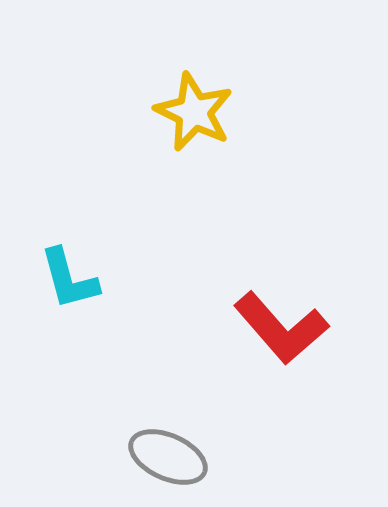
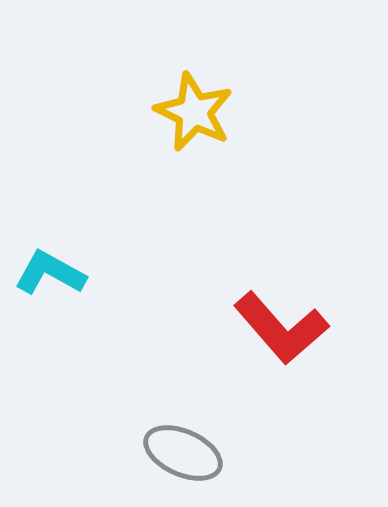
cyan L-shape: moved 19 px left, 6 px up; rotated 134 degrees clockwise
gray ellipse: moved 15 px right, 4 px up
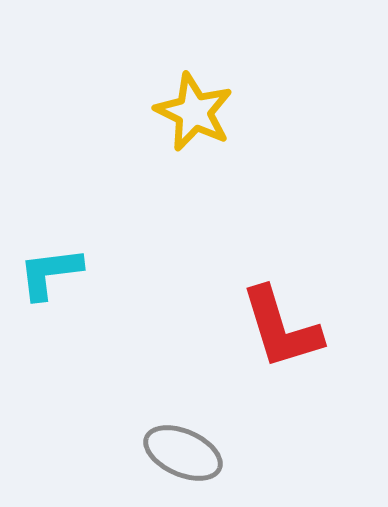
cyan L-shape: rotated 36 degrees counterclockwise
red L-shape: rotated 24 degrees clockwise
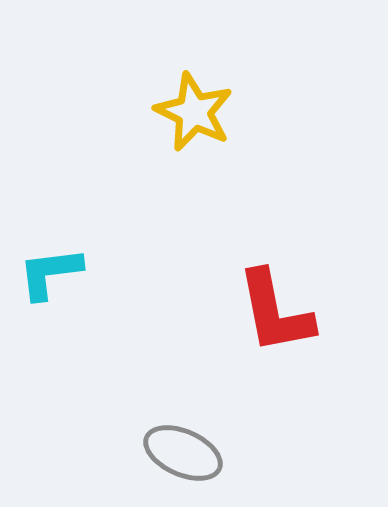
red L-shape: moved 6 px left, 16 px up; rotated 6 degrees clockwise
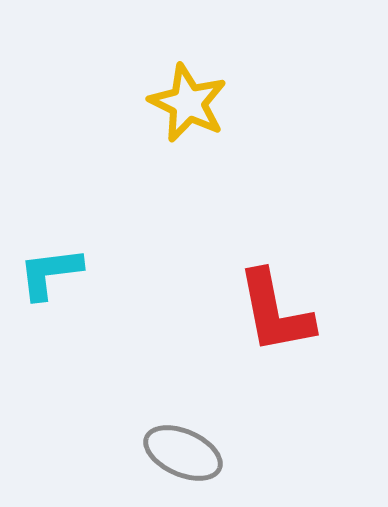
yellow star: moved 6 px left, 9 px up
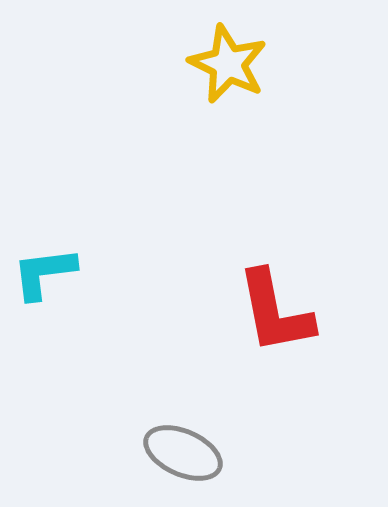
yellow star: moved 40 px right, 39 px up
cyan L-shape: moved 6 px left
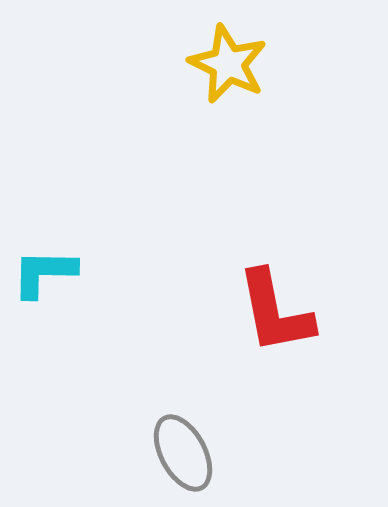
cyan L-shape: rotated 8 degrees clockwise
gray ellipse: rotated 38 degrees clockwise
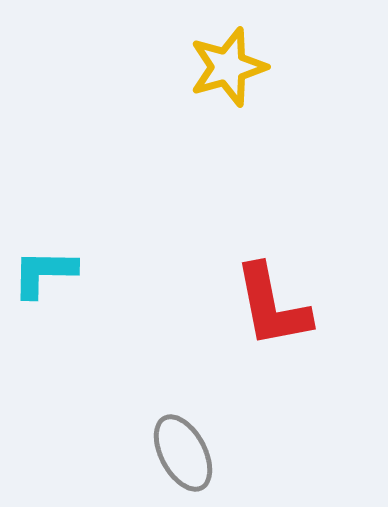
yellow star: moved 3 px down; rotated 30 degrees clockwise
red L-shape: moved 3 px left, 6 px up
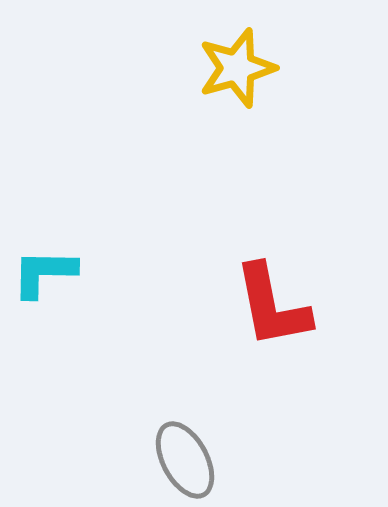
yellow star: moved 9 px right, 1 px down
gray ellipse: moved 2 px right, 7 px down
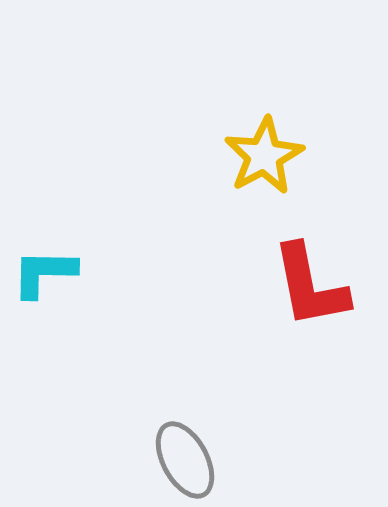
yellow star: moved 27 px right, 88 px down; rotated 12 degrees counterclockwise
red L-shape: moved 38 px right, 20 px up
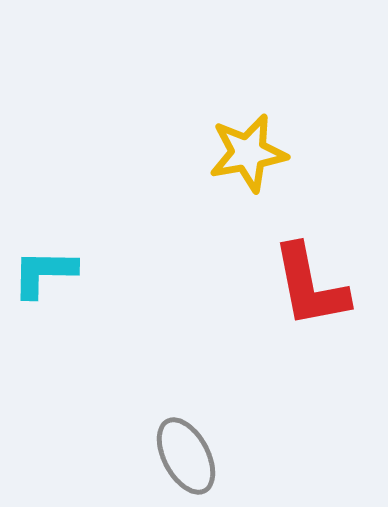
yellow star: moved 16 px left, 3 px up; rotated 18 degrees clockwise
gray ellipse: moved 1 px right, 4 px up
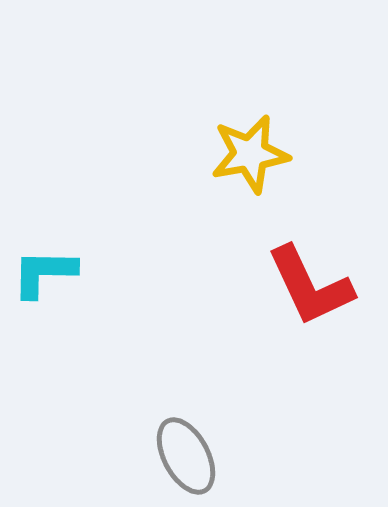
yellow star: moved 2 px right, 1 px down
red L-shape: rotated 14 degrees counterclockwise
